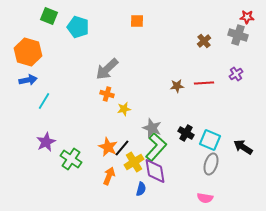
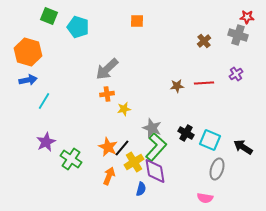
orange cross: rotated 24 degrees counterclockwise
gray ellipse: moved 6 px right, 5 px down
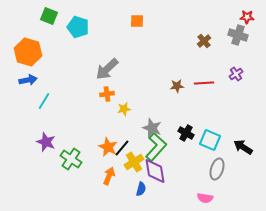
purple star: rotated 24 degrees counterclockwise
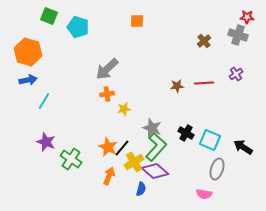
purple diamond: rotated 40 degrees counterclockwise
pink semicircle: moved 1 px left, 4 px up
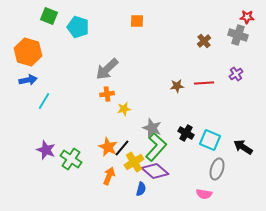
purple star: moved 8 px down
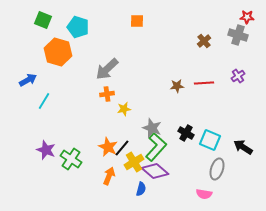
green square: moved 6 px left, 4 px down
orange hexagon: moved 30 px right
purple cross: moved 2 px right, 2 px down
blue arrow: rotated 18 degrees counterclockwise
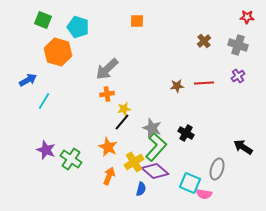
gray cross: moved 10 px down
cyan square: moved 20 px left, 43 px down
black line: moved 26 px up
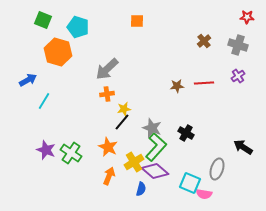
green cross: moved 6 px up
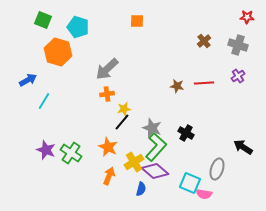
brown star: rotated 16 degrees clockwise
